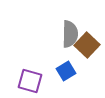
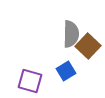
gray semicircle: moved 1 px right
brown square: moved 1 px right, 1 px down
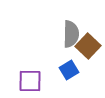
blue square: moved 3 px right, 1 px up
purple square: rotated 15 degrees counterclockwise
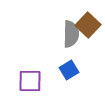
brown square: moved 21 px up
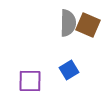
brown square: rotated 20 degrees counterclockwise
gray semicircle: moved 3 px left, 11 px up
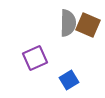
blue square: moved 10 px down
purple square: moved 5 px right, 23 px up; rotated 25 degrees counterclockwise
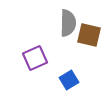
brown square: moved 1 px right, 10 px down; rotated 10 degrees counterclockwise
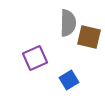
brown square: moved 2 px down
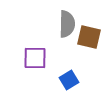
gray semicircle: moved 1 px left, 1 px down
purple square: rotated 25 degrees clockwise
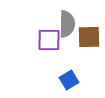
brown square: rotated 15 degrees counterclockwise
purple square: moved 14 px right, 18 px up
